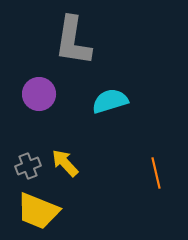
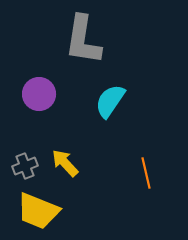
gray L-shape: moved 10 px right, 1 px up
cyan semicircle: rotated 39 degrees counterclockwise
gray cross: moved 3 px left
orange line: moved 10 px left
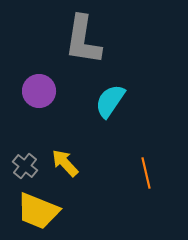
purple circle: moved 3 px up
gray cross: rotated 30 degrees counterclockwise
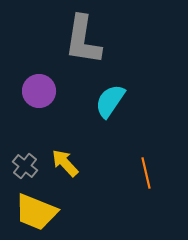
yellow trapezoid: moved 2 px left, 1 px down
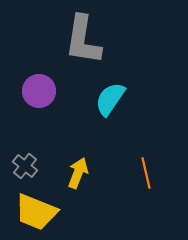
cyan semicircle: moved 2 px up
yellow arrow: moved 13 px right, 10 px down; rotated 64 degrees clockwise
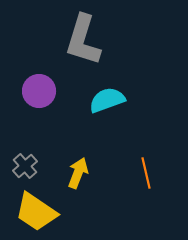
gray L-shape: rotated 8 degrees clockwise
cyan semicircle: moved 3 px left, 1 px down; rotated 36 degrees clockwise
gray cross: rotated 10 degrees clockwise
yellow trapezoid: rotated 12 degrees clockwise
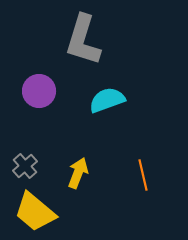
orange line: moved 3 px left, 2 px down
yellow trapezoid: moved 1 px left; rotated 6 degrees clockwise
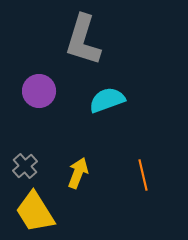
yellow trapezoid: rotated 18 degrees clockwise
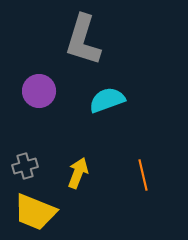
gray cross: rotated 25 degrees clockwise
yellow trapezoid: rotated 36 degrees counterclockwise
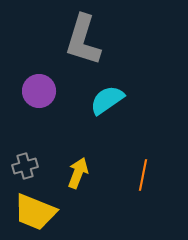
cyan semicircle: rotated 15 degrees counterclockwise
orange line: rotated 24 degrees clockwise
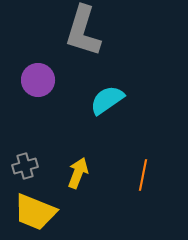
gray L-shape: moved 9 px up
purple circle: moved 1 px left, 11 px up
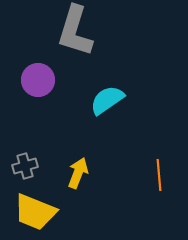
gray L-shape: moved 8 px left
orange line: moved 16 px right; rotated 16 degrees counterclockwise
